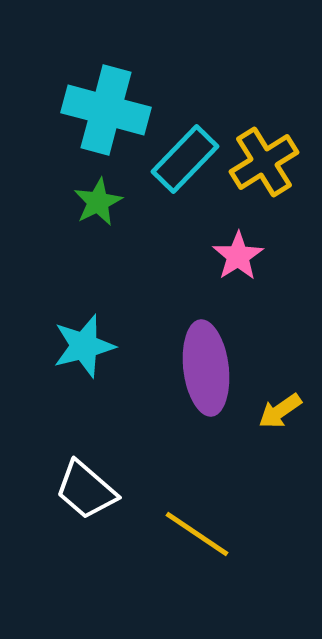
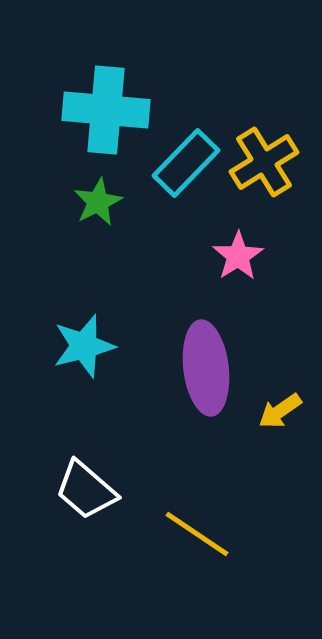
cyan cross: rotated 10 degrees counterclockwise
cyan rectangle: moved 1 px right, 4 px down
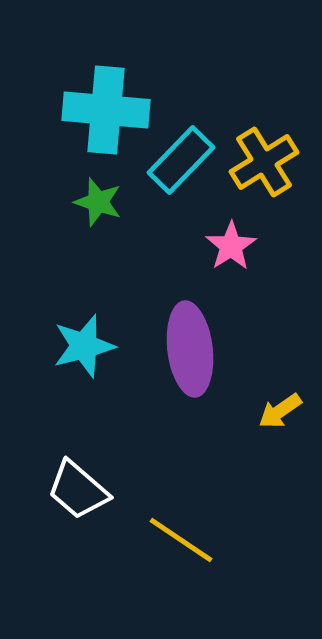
cyan rectangle: moved 5 px left, 3 px up
green star: rotated 27 degrees counterclockwise
pink star: moved 7 px left, 10 px up
purple ellipse: moved 16 px left, 19 px up
white trapezoid: moved 8 px left
yellow line: moved 16 px left, 6 px down
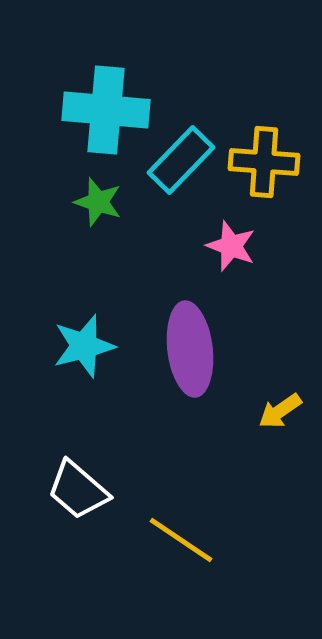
yellow cross: rotated 36 degrees clockwise
pink star: rotated 18 degrees counterclockwise
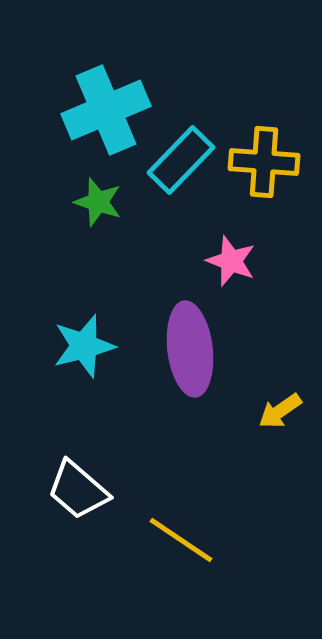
cyan cross: rotated 28 degrees counterclockwise
pink star: moved 15 px down
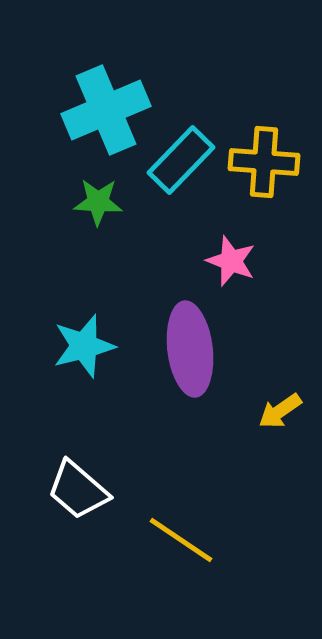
green star: rotated 15 degrees counterclockwise
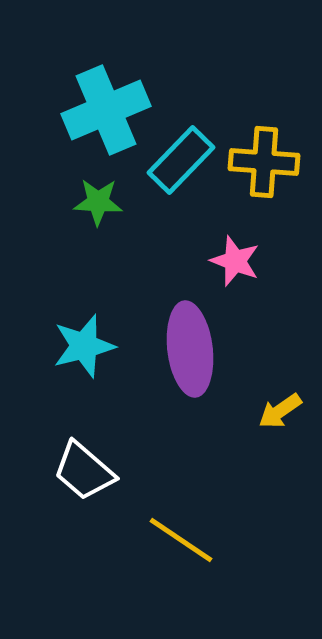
pink star: moved 4 px right
white trapezoid: moved 6 px right, 19 px up
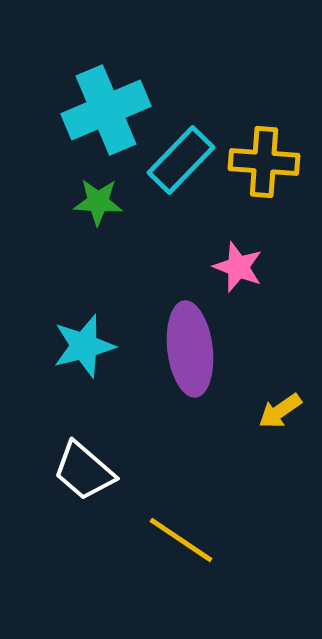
pink star: moved 3 px right, 6 px down
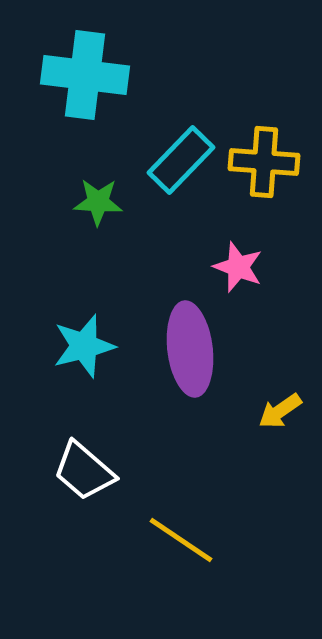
cyan cross: moved 21 px left, 35 px up; rotated 30 degrees clockwise
